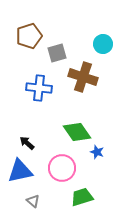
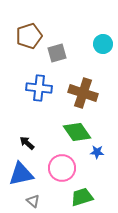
brown cross: moved 16 px down
blue star: rotated 16 degrees counterclockwise
blue triangle: moved 1 px right, 3 px down
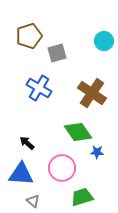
cyan circle: moved 1 px right, 3 px up
blue cross: rotated 25 degrees clockwise
brown cross: moved 9 px right; rotated 16 degrees clockwise
green diamond: moved 1 px right
blue triangle: rotated 16 degrees clockwise
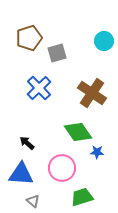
brown pentagon: moved 2 px down
blue cross: rotated 15 degrees clockwise
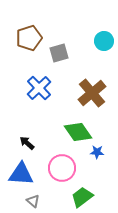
gray square: moved 2 px right
brown cross: rotated 16 degrees clockwise
green trapezoid: rotated 20 degrees counterclockwise
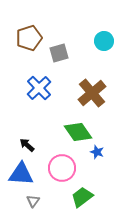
black arrow: moved 2 px down
blue star: rotated 16 degrees clockwise
gray triangle: rotated 24 degrees clockwise
